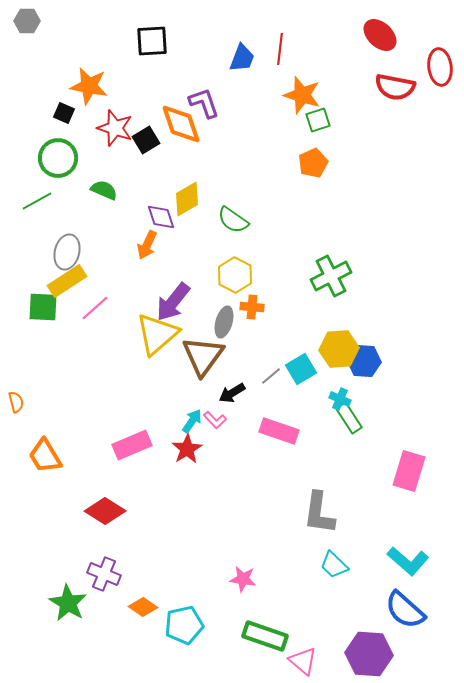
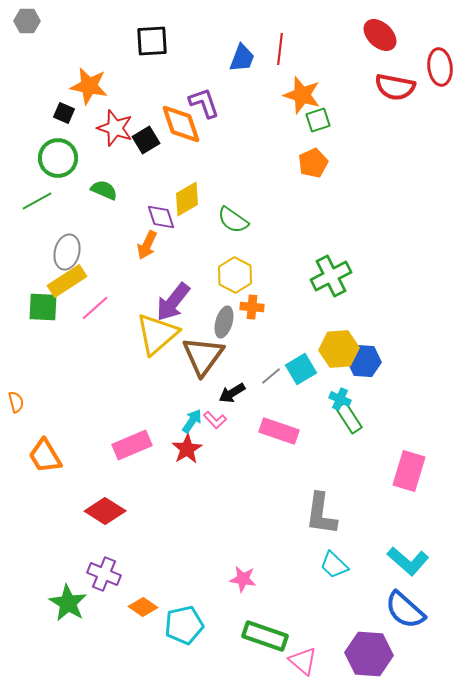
gray L-shape at (319, 513): moved 2 px right, 1 px down
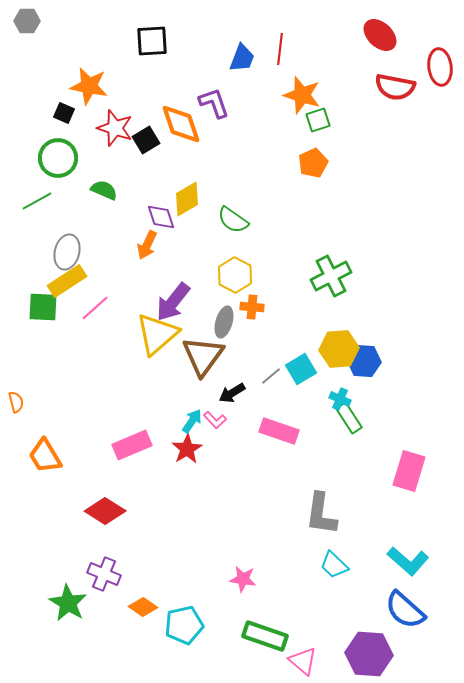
purple L-shape at (204, 103): moved 10 px right
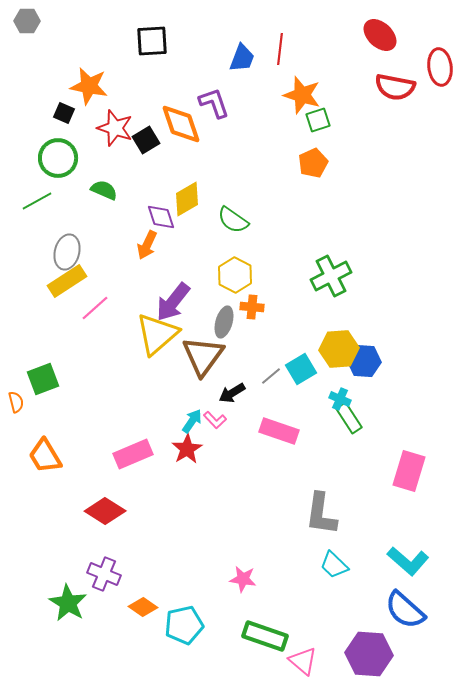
green square at (43, 307): moved 72 px down; rotated 24 degrees counterclockwise
pink rectangle at (132, 445): moved 1 px right, 9 px down
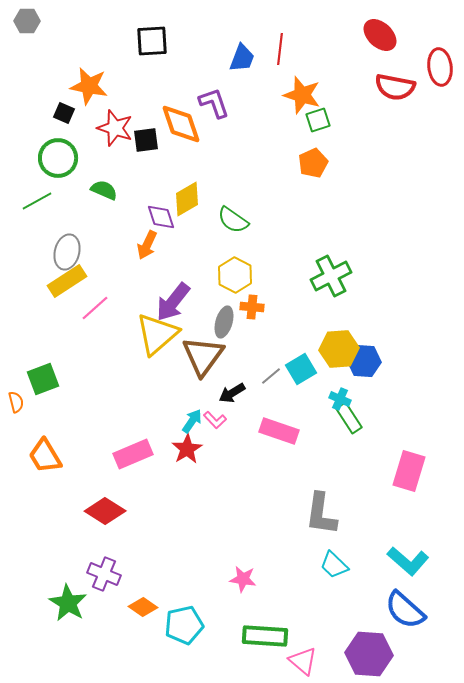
black square at (146, 140): rotated 24 degrees clockwise
green rectangle at (265, 636): rotated 15 degrees counterclockwise
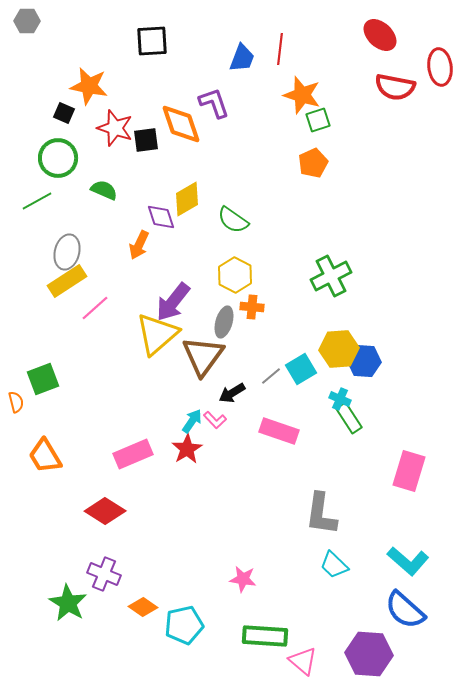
orange arrow at (147, 245): moved 8 px left
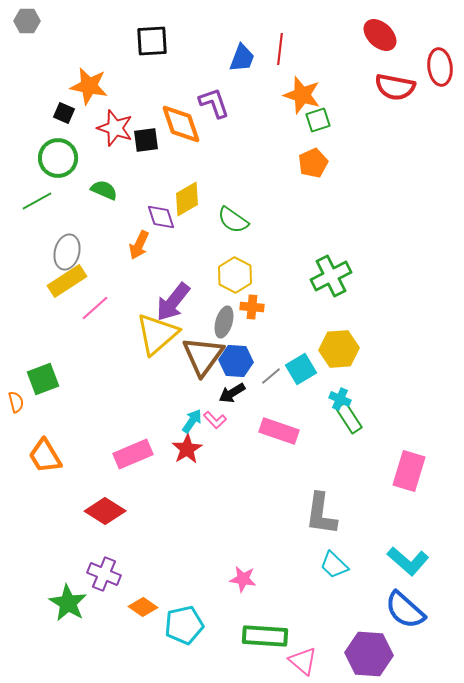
blue hexagon at (364, 361): moved 128 px left
